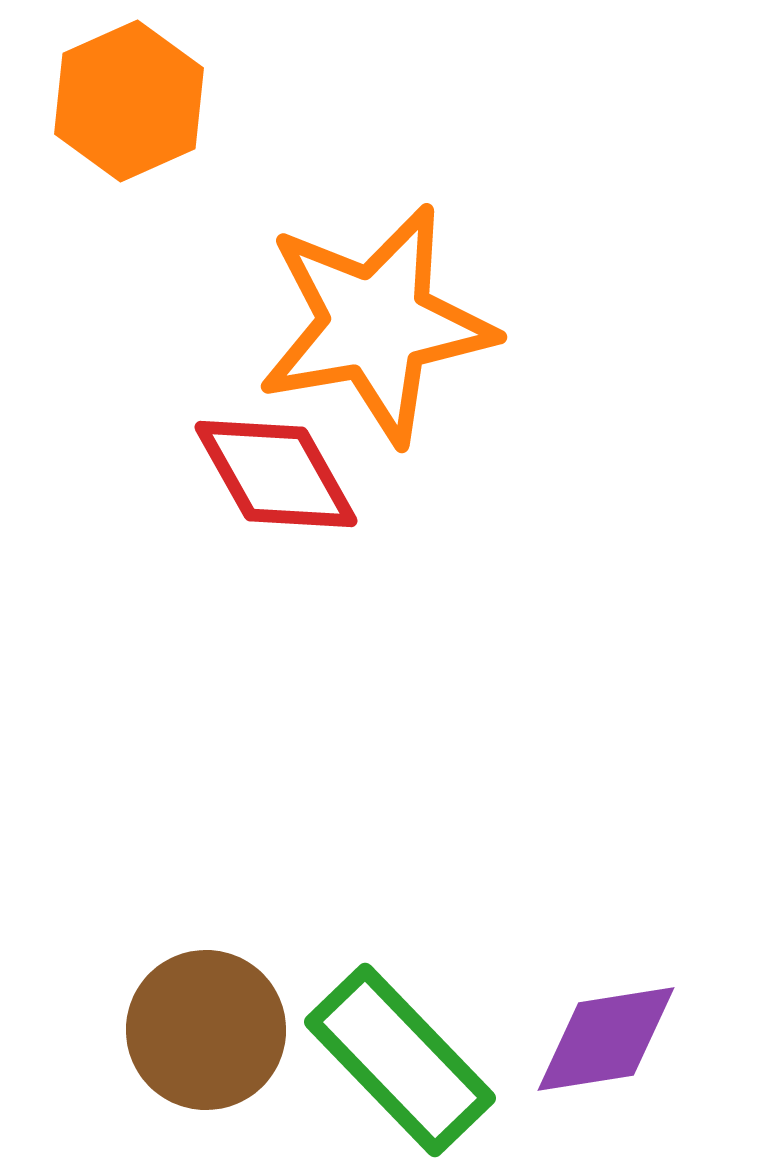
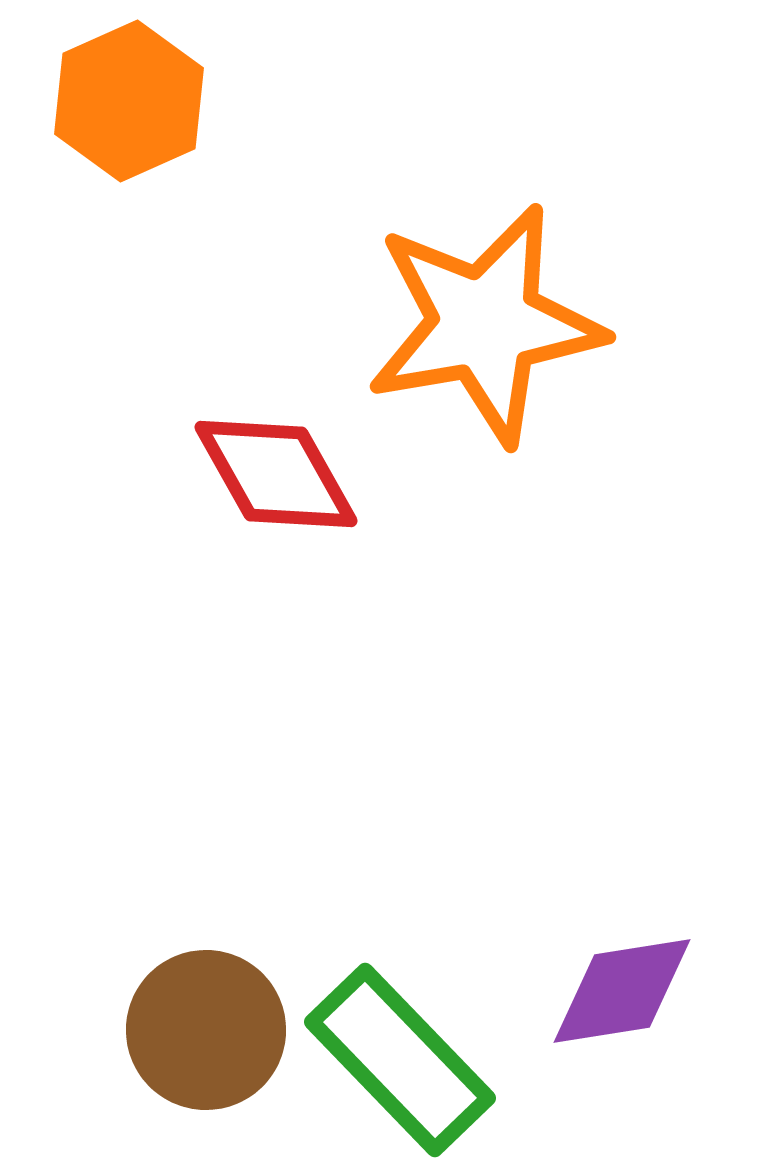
orange star: moved 109 px right
purple diamond: moved 16 px right, 48 px up
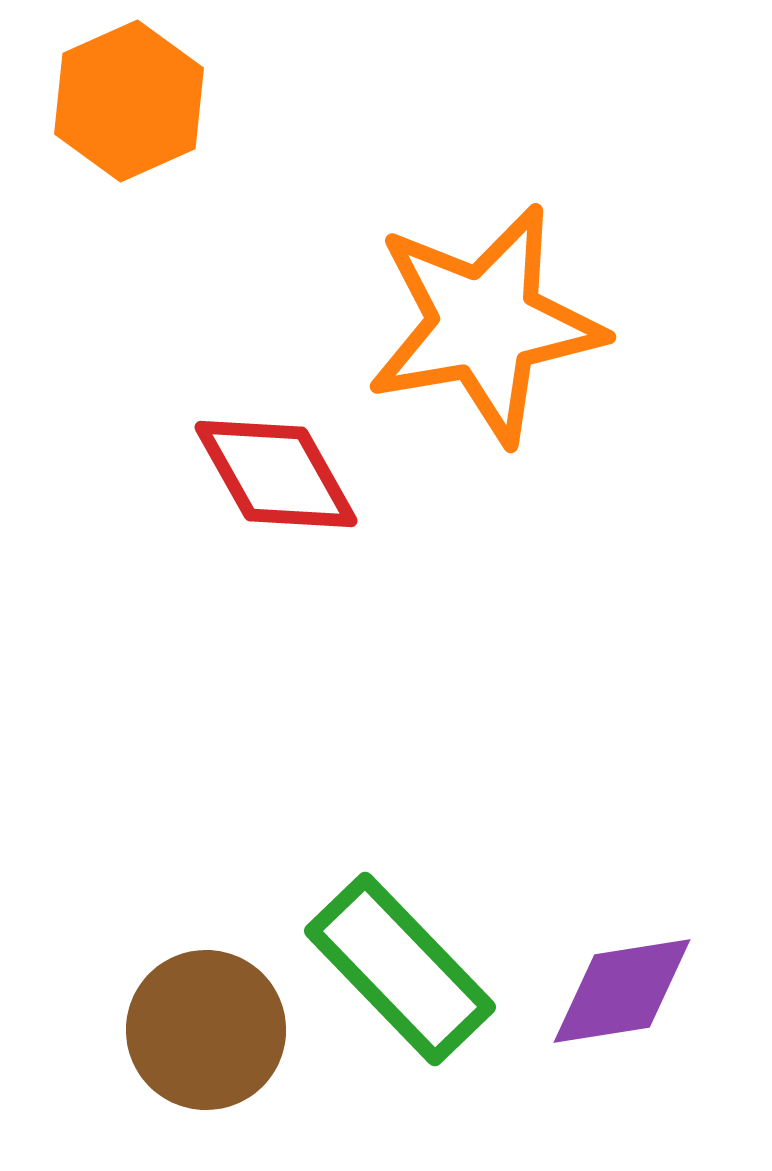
green rectangle: moved 91 px up
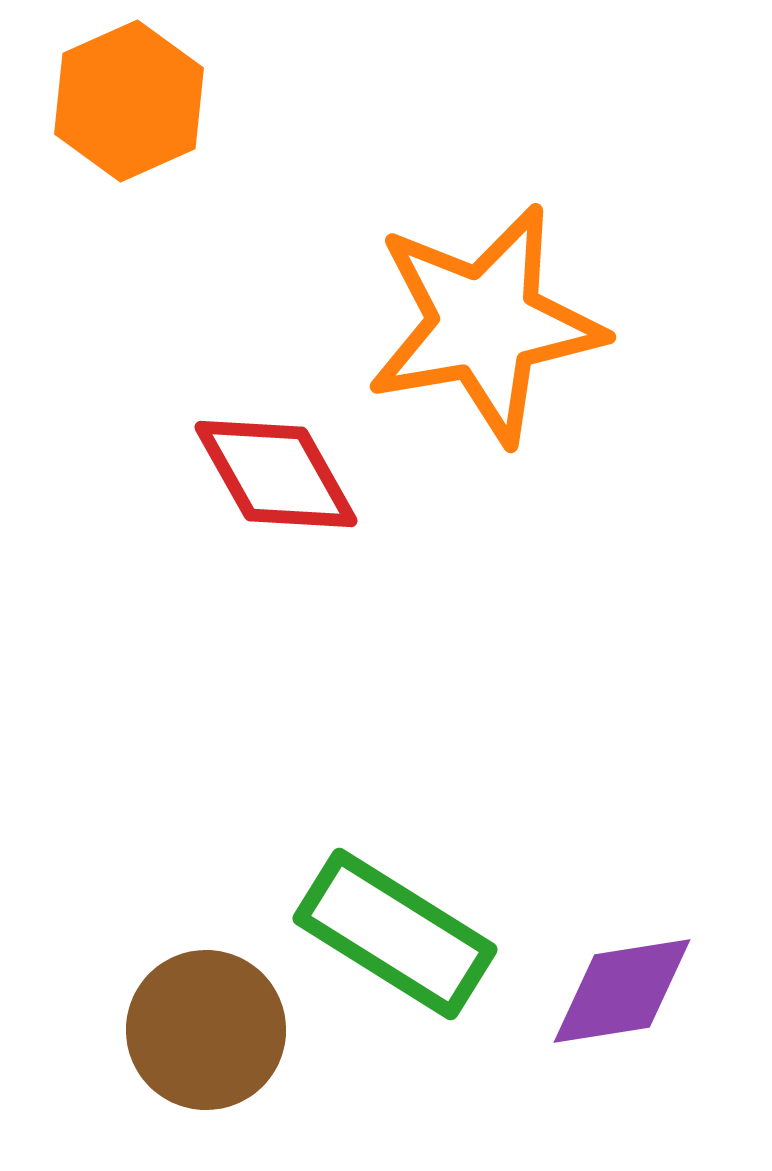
green rectangle: moved 5 px left, 35 px up; rotated 14 degrees counterclockwise
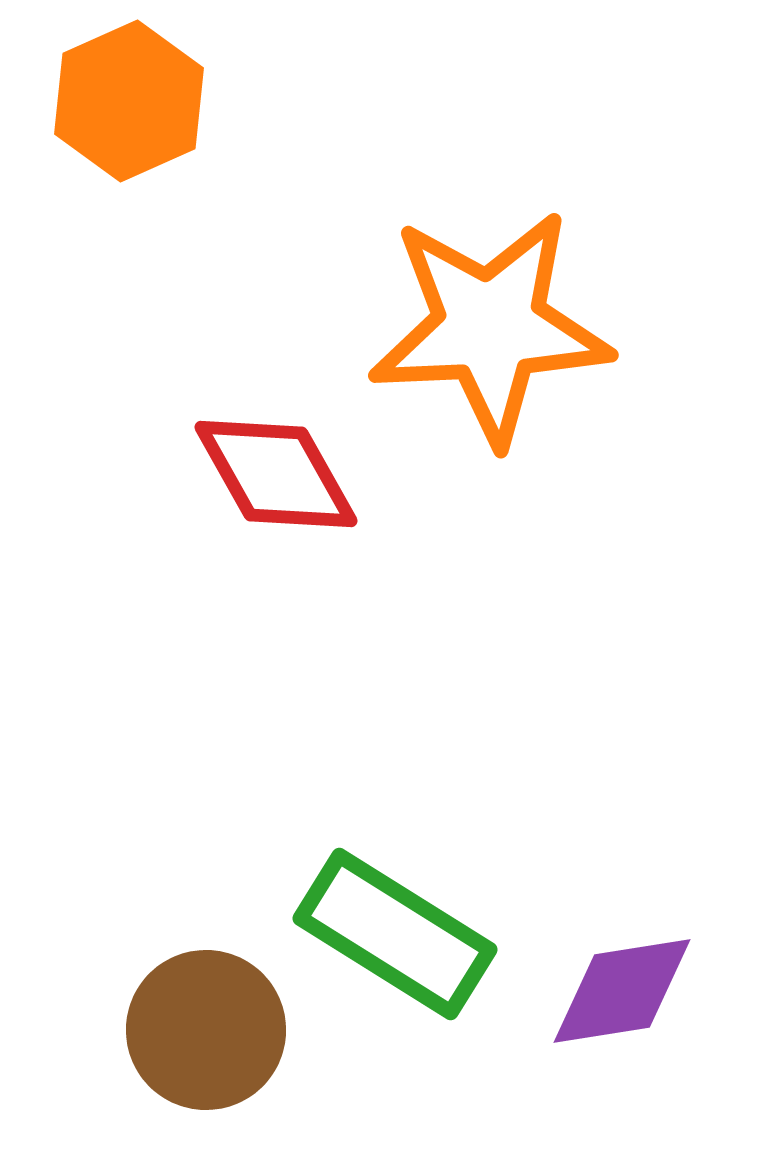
orange star: moved 5 px right, 3 px down; rotated 7 degrees clockwise
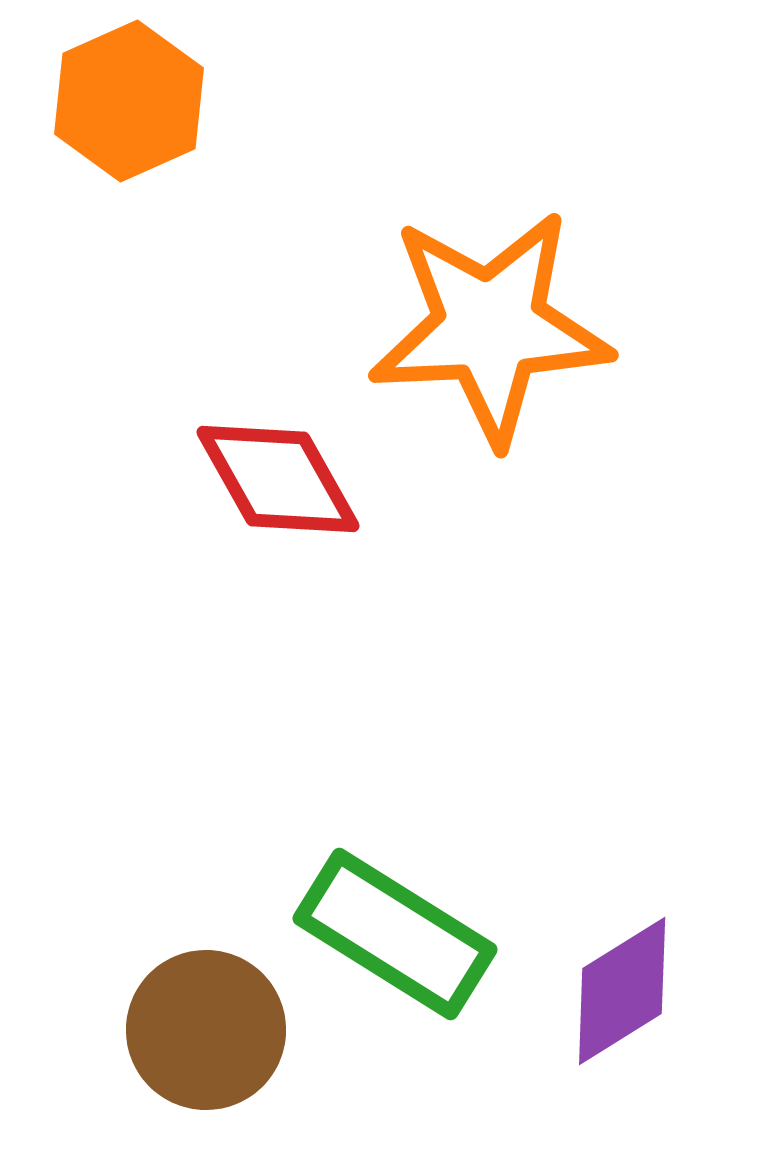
red diamond: moved 2 px right, 5 px down
purple diamond: rotated 23 degrees counterclockwise
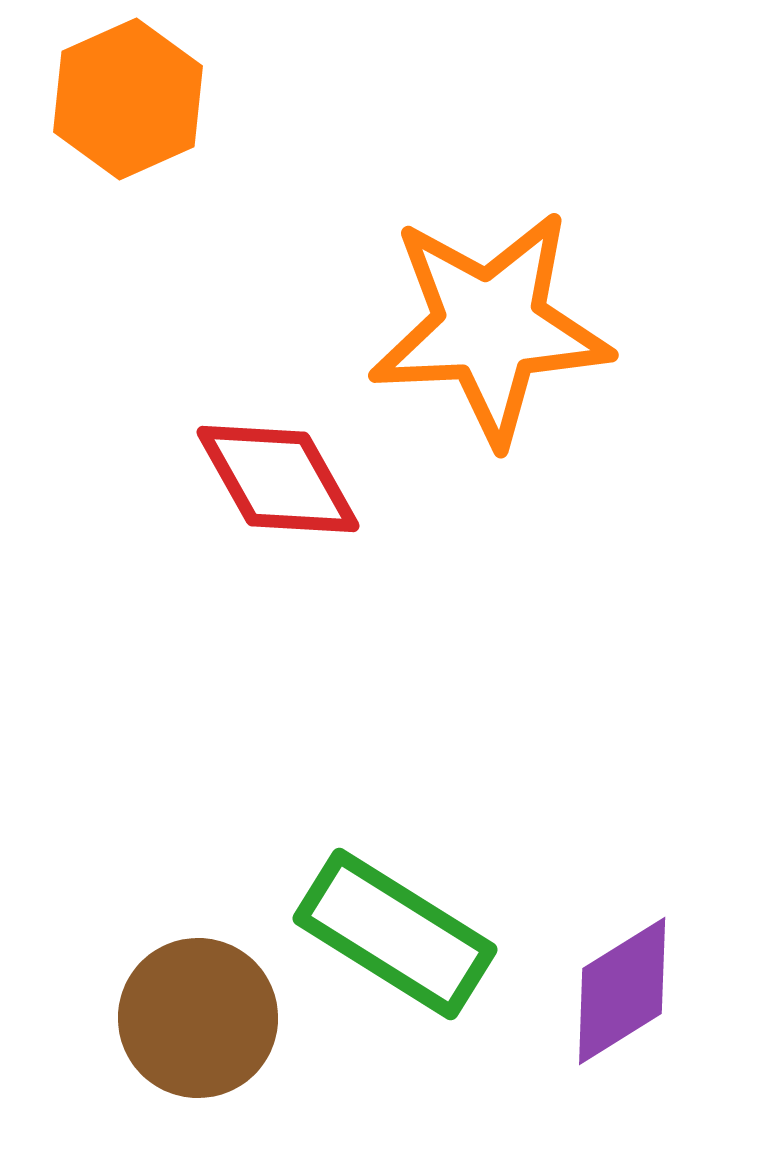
orange hexagon: moved 1 px left, 2 px up
brown circle: moved 8 px left, 12 px up
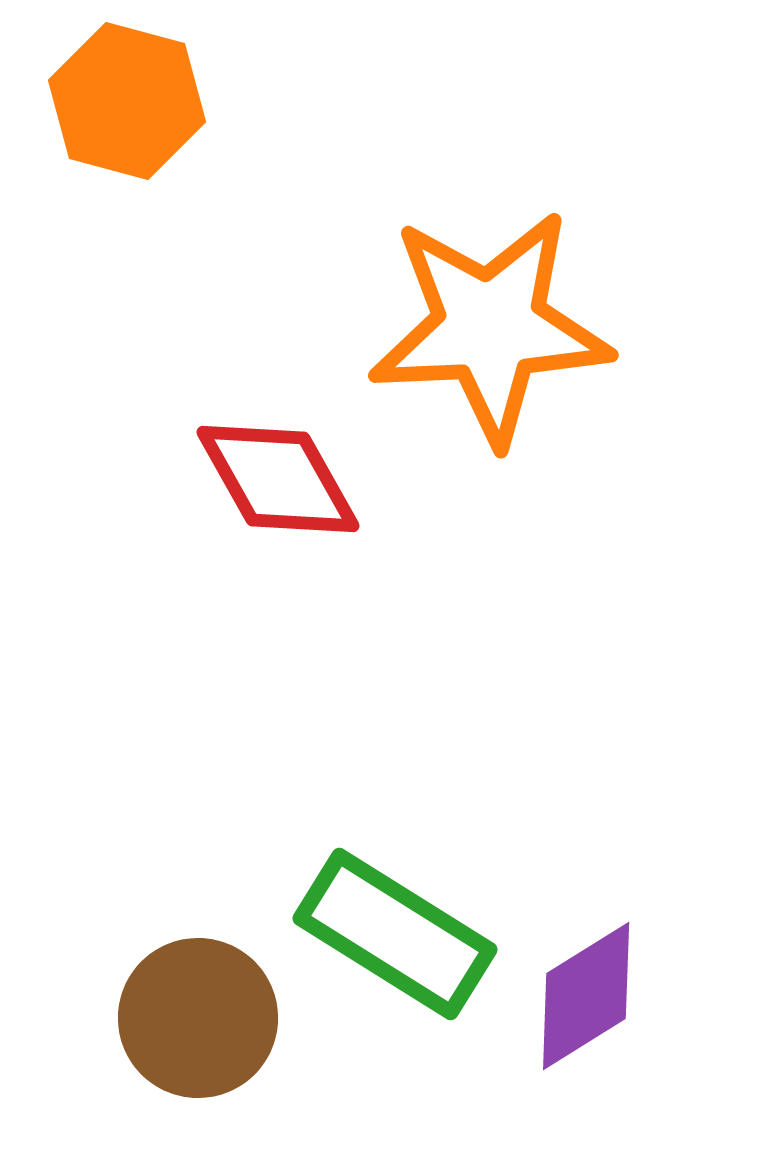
orange hexagon: moved 1 px left, 2 px down; rotated 21 degrees counterclockwise
purple diamond: moved 36 px left, 5 px down
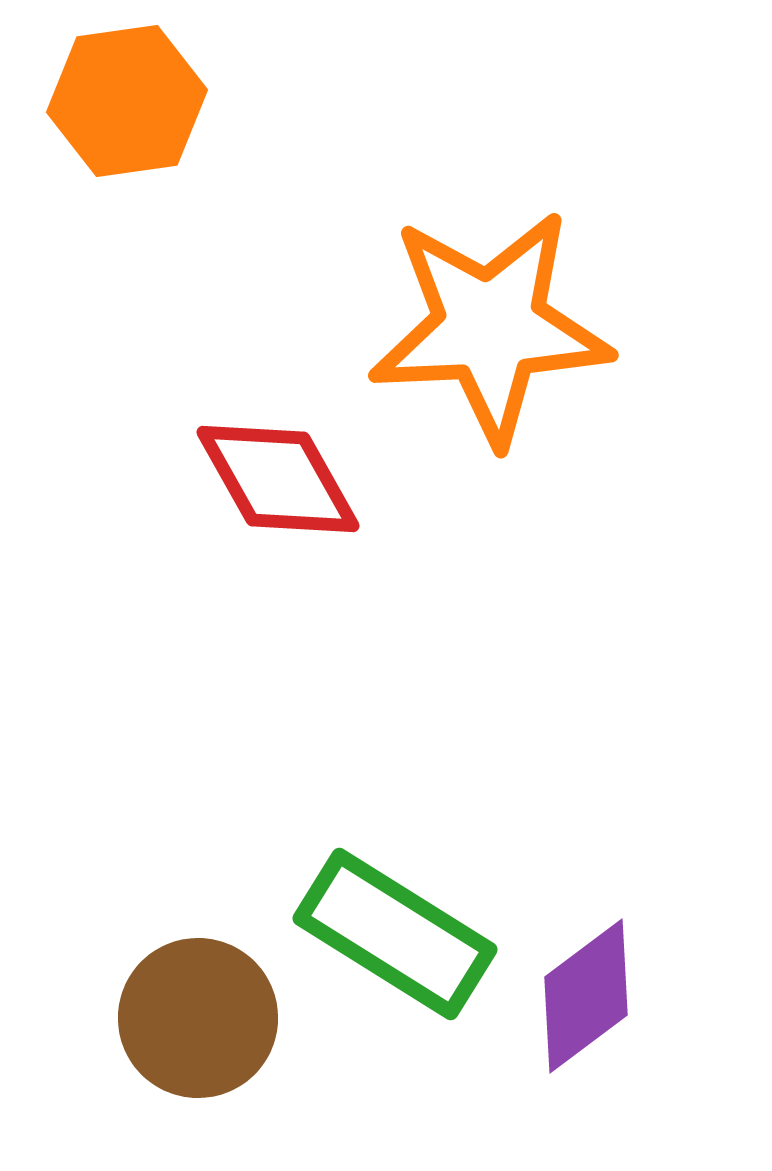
orange hexagon: rotated 23 degrees counterclockwise
purple diamond: rotated 5 degrees counterclockwise
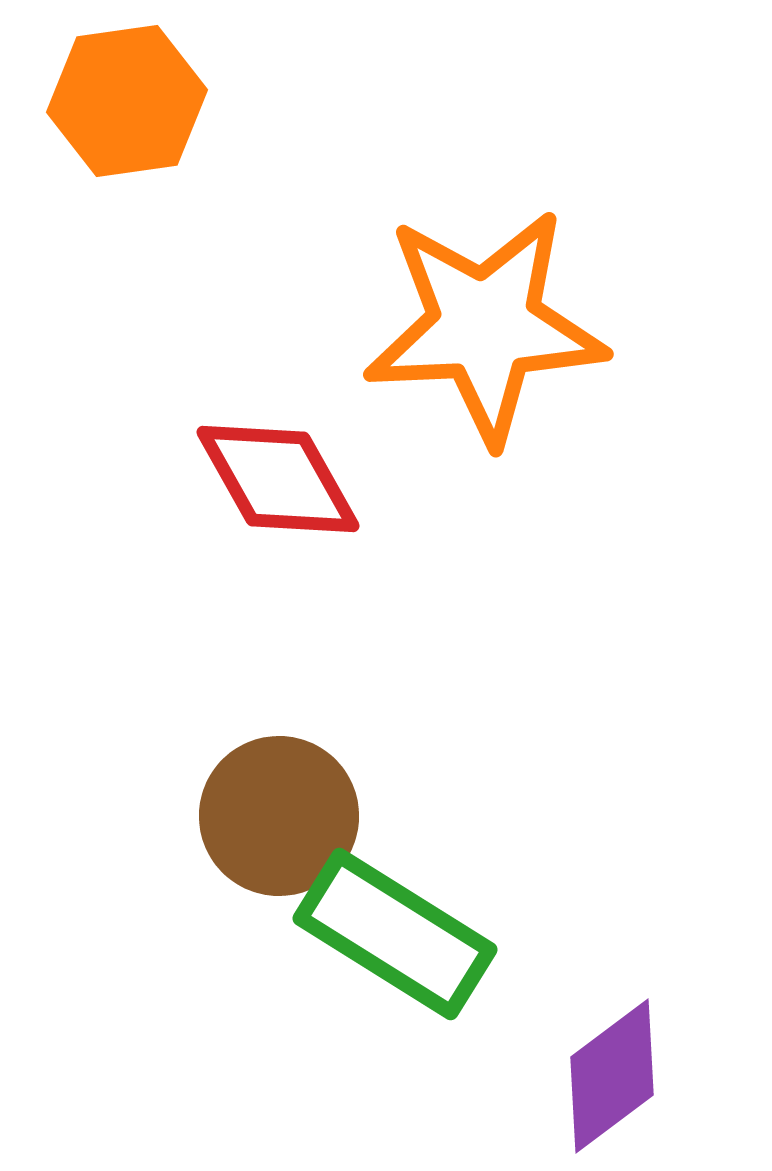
orange star: moved 5 px left, 1 px up
purple diamond: moved 26 px right, 80 px down
brown circle: moved 81 px right, 202 px up
